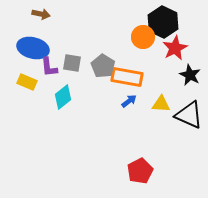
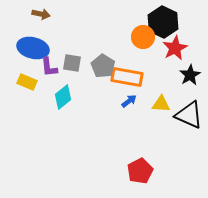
black star: rotated 15 degrees clockwise
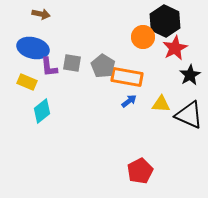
black hexagon: moved 2 px right, 1 px up
cyan diamond: moved 21 px left, 14 px down
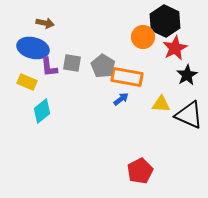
brown arrow: moved 4 px right, 9 px down
black star: moved 3 px left
blue arrow: moved 8 px left, 2 px up
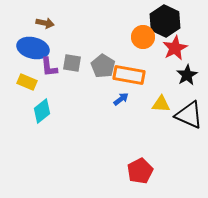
orange rectangle: moved 2 px right, 2 px up
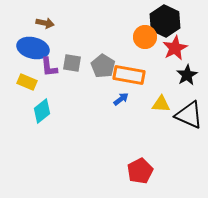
orange circle: moved 2 px right
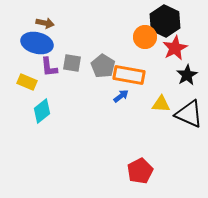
blue ellipse: moved 4 px right, 5 px up
blue arrow: moved 3 px up
black triangle: moved 1 px up
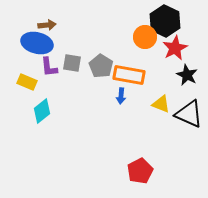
brown arrow: moved 2 px right, 2 px down; rotated 18 degrees counterclockwise
gray pentagon: moved 2 px left
black star: rotated 15 degrees counterclockwise
blue arrow: rotated 133 degrees clockwise
yellow triangle: rotated 18 degrees clockwise
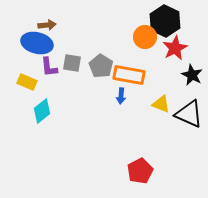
black star: moved 5 px right
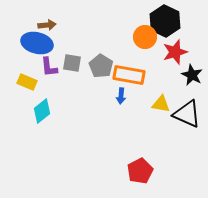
red star: moved 4 px down; rotated 10 degrees clockwise
yellow triangle: rotated 12 degrees counterclockwise
black triangle: moved 2 px left
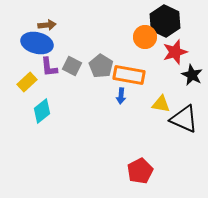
gray square: moved 3 px down; rotated 18 degrees clockwise
yellow rectangle: rotated 66 degrees counterclockwise
black triangle: moved 3 px left, 5 px down
